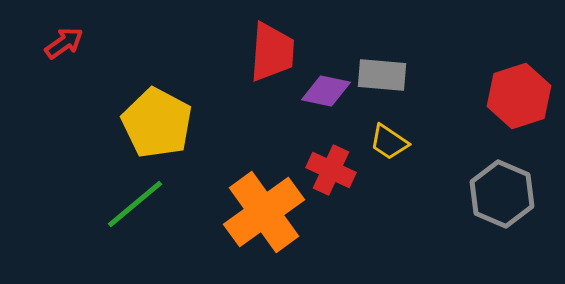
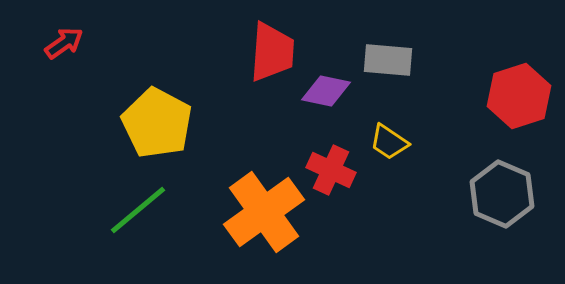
gray rectangle: moved 6 px right, 15 px up
green line: moved 3 px right, 6 px down
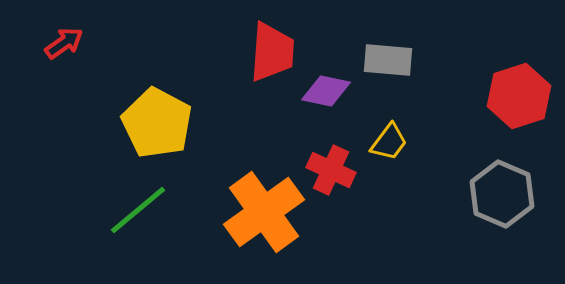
yellow trapezoid: rotated 87 degrees counterclockwise
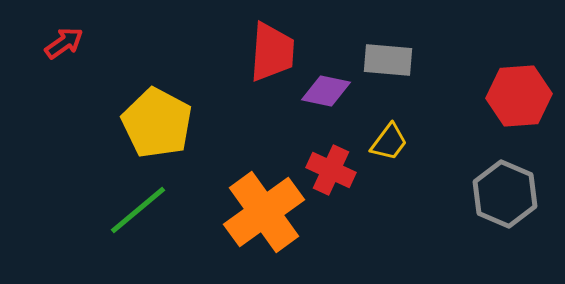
red hexagon: rotated 14 degrees clockwise
gray hexagon: moved 3 px right
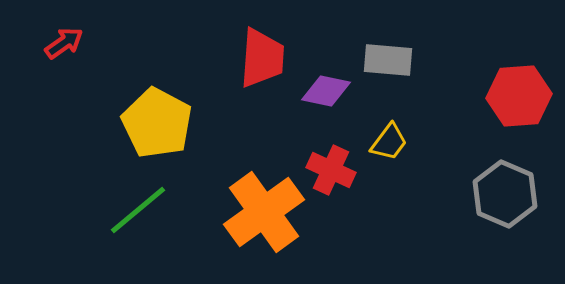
red trapezoid: moved 10 px left, 6 px down
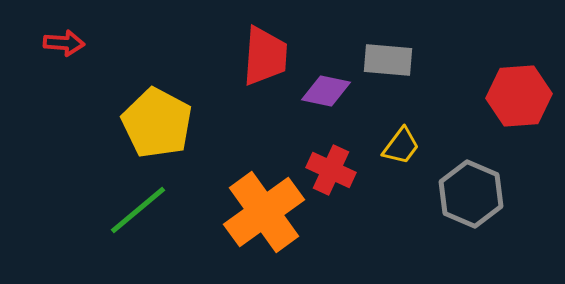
red arrow: rotated 39 degrees clockwise
red trapezoid: moved 3 px right, 2 px up
yellow trapezoid: moved 12 px right, 4 px down
gray hexagon: moved 34 px left
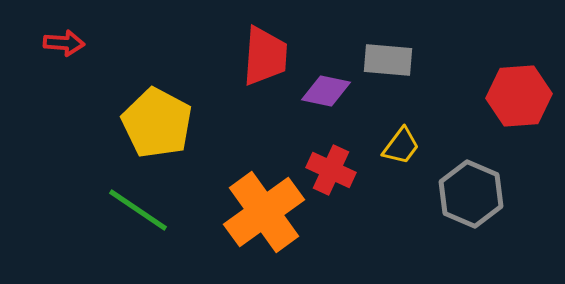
green line: rotated 74 degrees clockwise
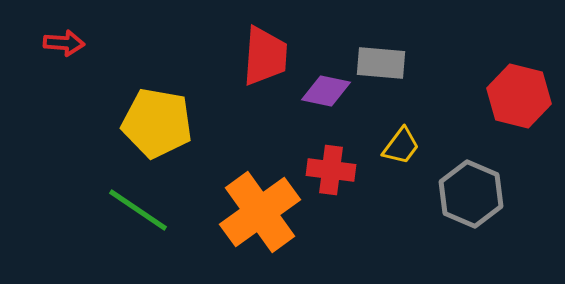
gray rectangle: moved 7 px left, 3 px down
red hexagon: rotated 18 degrees clockwise
yellow pentagon: rotated 18 degrees counterclockwise
red cross: rotated 18 degrees counterclockwise
orange cross: moved 4 px left
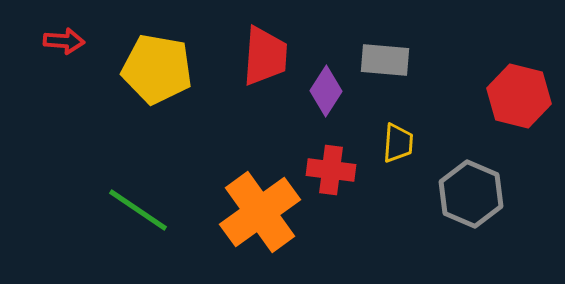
red arrow: moved 2 px up
gray rectangle: moved 4 px right, 3 px up
purple diamond: rotated 69 degrees counterclockwise
yellow pentagon: moved 54 px up
yellow trapezoid: moved 3 px left, 3 px up; rotated 33 degrees counterclockwise
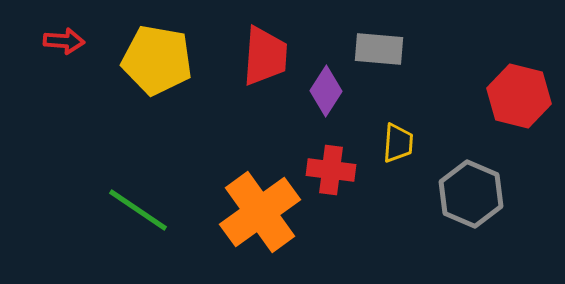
gray rectangle: moved 6 px left, 11 px up
yellow pentagon: moved 9 px up
